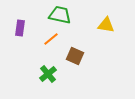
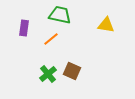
purple rectangle: moved 4 px right
brown square: moved 3 px left, 15 px down
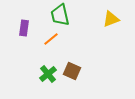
green trapezoid: rotated 115 degrees counterclockwise
yellow triangle: moved 5 px right, 6 px up; rotated 30 degrees counterclockwise
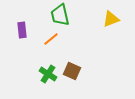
purple rectangle: moved 2 px left, 2 px down; rotated 14 degrees counterclockwise
green cross: rotated 18 degrees counterclockwise
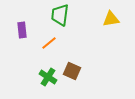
green trapezoid: rotated 20 degrees clockwise
yellow triangle: rotated 12 degrees clockwise
orange line: moved 2 px left, 4 px down
green cross: moved 3 px down
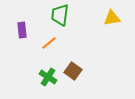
yellow triangle: moved 1 px right, 1 px up
brown square: moved 1 px right; rotated 12 degrees clockwise
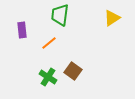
yellow triangle: rotated 24 degrees counterclockwise
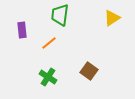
brown square: moved 16 px right
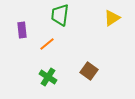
orange line: moved 2 px left, 1 px down
